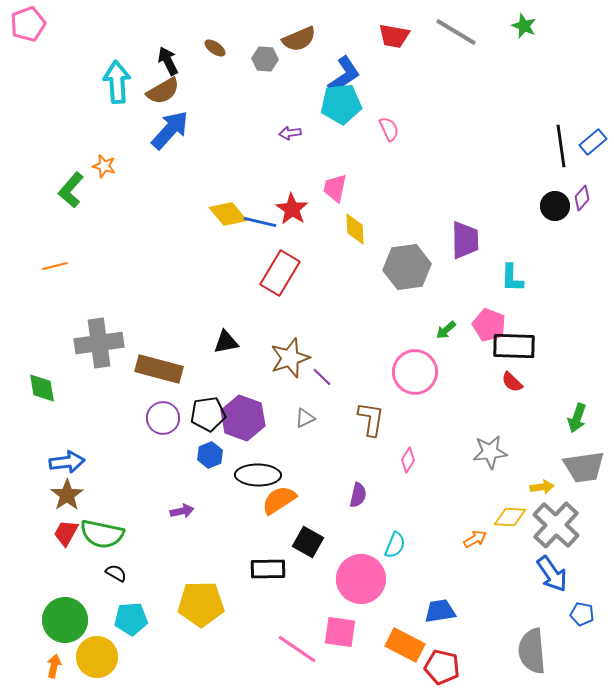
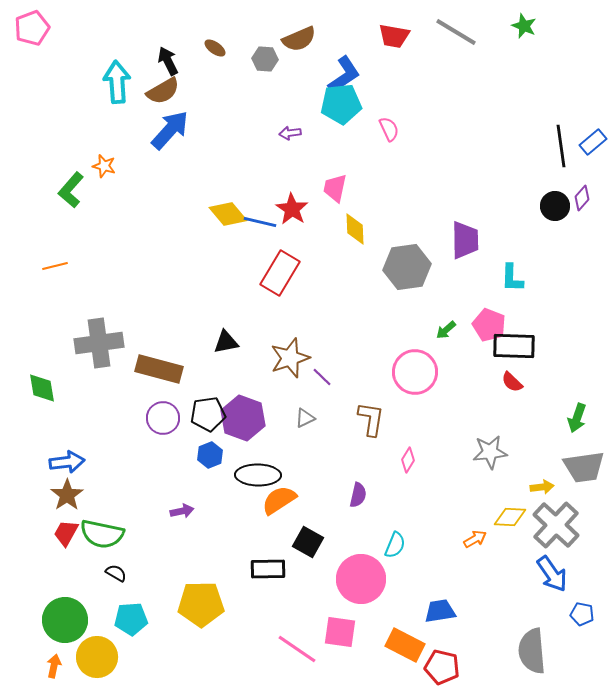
pink pentagon at (28, 24): moved 4 px right, 4 px down
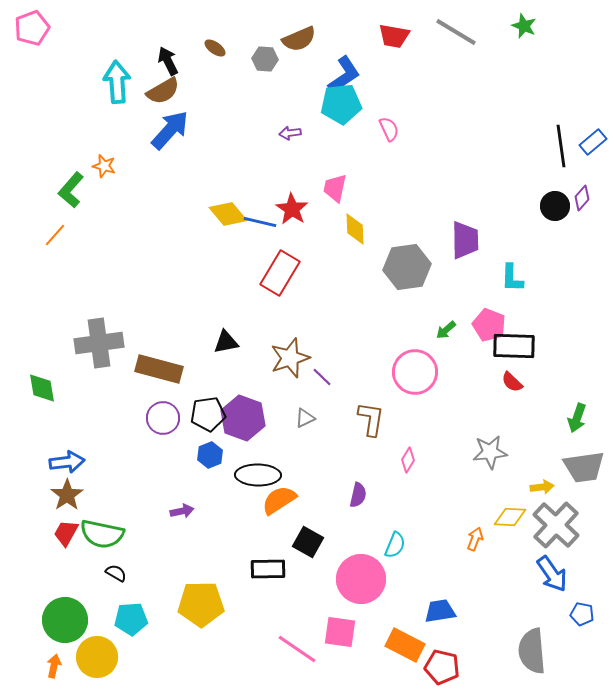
orange line at (55, 266): moved 31 px up; rotated 35 degrees counterclockwise
orange arrow at (475, 539): rotated 40 degrees counterclockwise
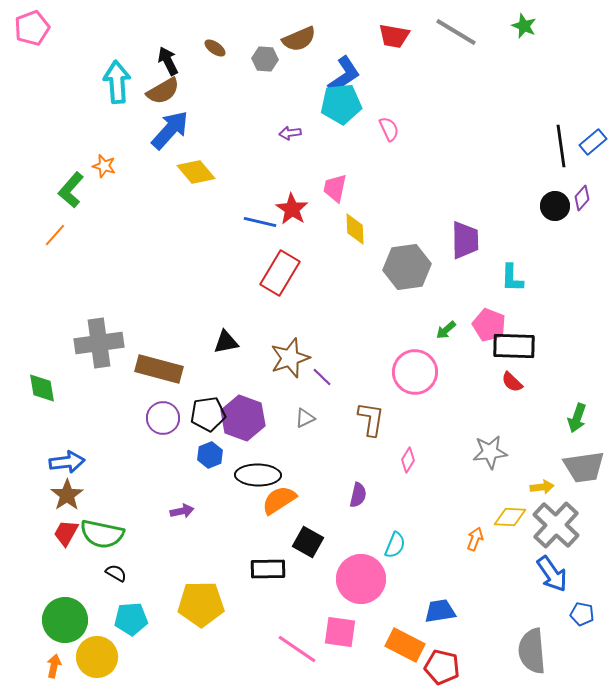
yellow diamond at (228, 214): moved 32 px left, 42 px up
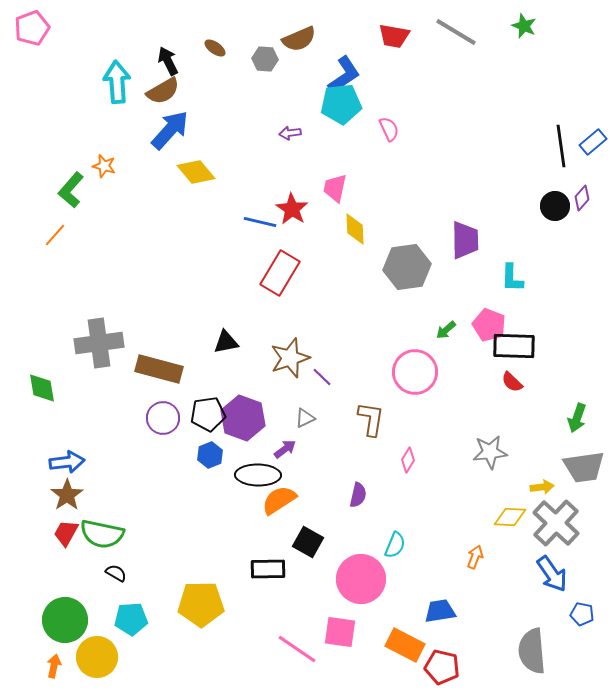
purple arrow at (182, 511): moved 103 px right, 62 px up; rotated 25 degrees counterclockwise
gray cross at (556, 525): moved 2 px up
orange arrow at (475, 539): moved 18 px down
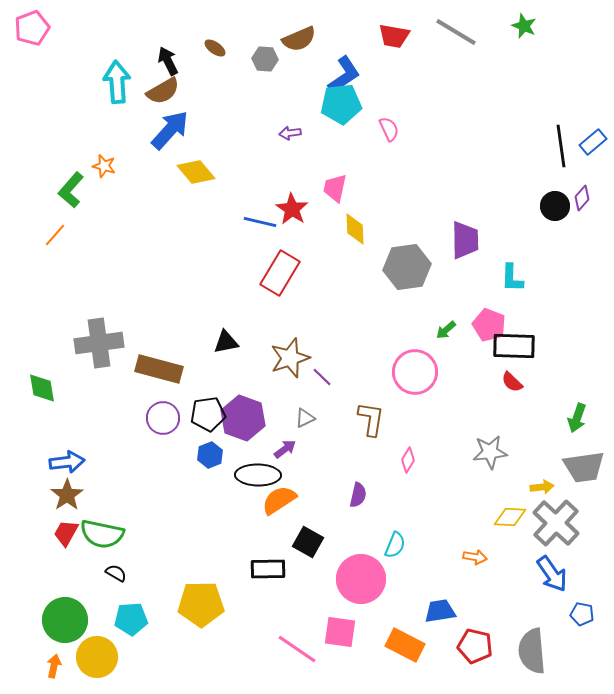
orange arrow at (475, 557): rotated 80 degrees clockwise
red pentagon at (442, 667): moved 33 px right, 21 px up
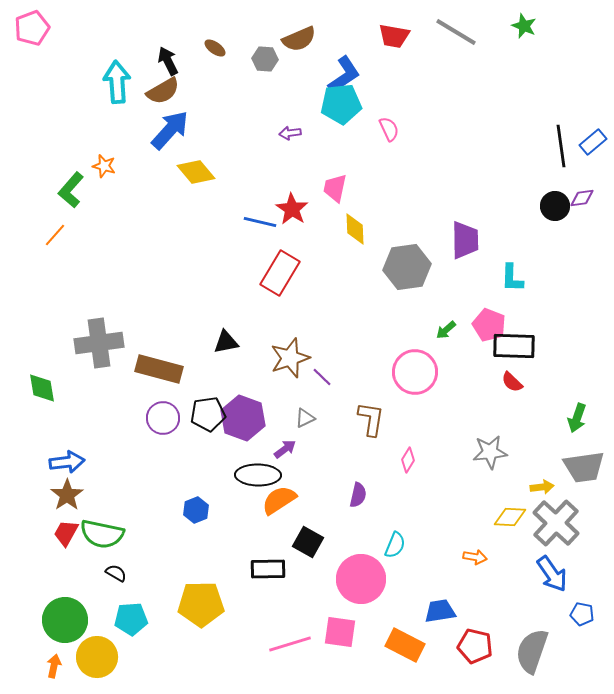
purple diamond at (582, 198): rotated 40 degrees clockwise
blue hexagon at (210, 455): moved 14 px left, 55 px down
pink line at (297, 649): moved 7 px left, 5 px up; rotated 51 degrees counterclockwise
gray semicircle at (532, 651): rotated 24 degrees clockwise
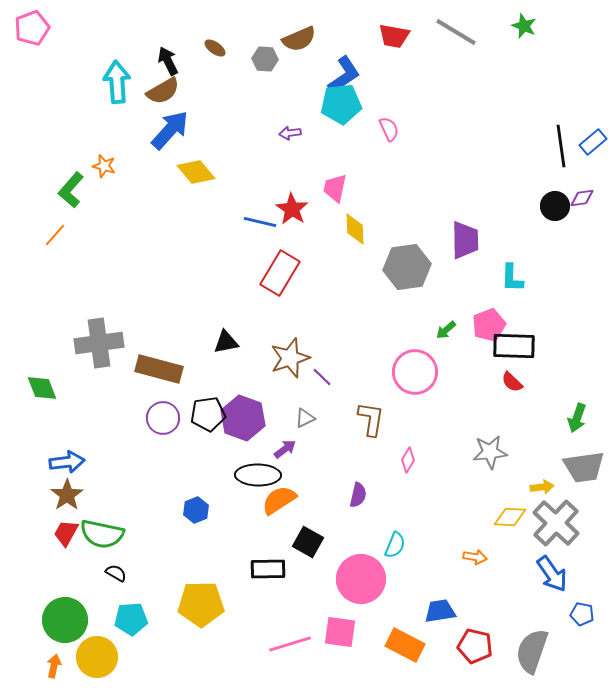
pink pentagon at (489, 325): rotated 28 degrees clockwise
green diamond at (42, 388): rotated 12 degrees counterclockwise
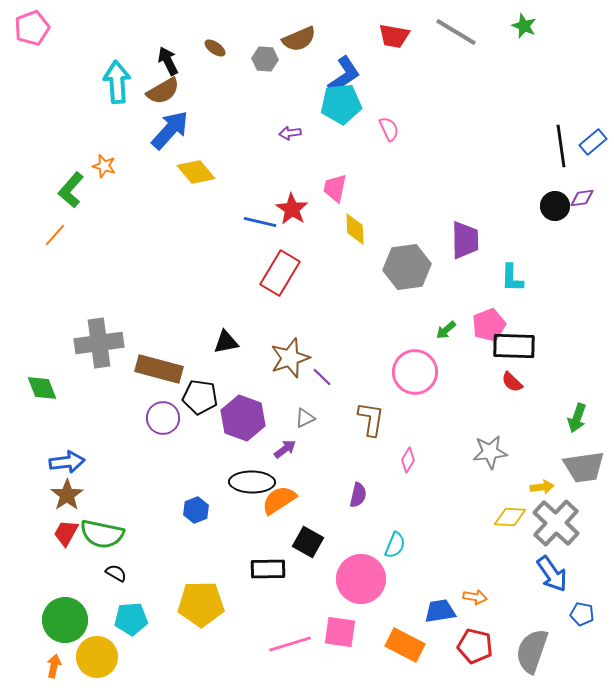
black pentagon at (208, 414): moved 8 px left, 17 px up; rotated 16 degrees clockwise
black ellipse at (258, 475): moved 6 px left, 7 px down
orange arrow at (475, 557): moved 40 px down
